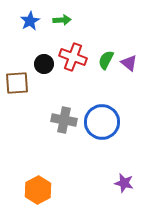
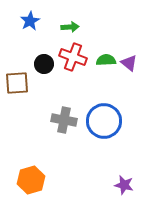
green arrow: moved 8 px right, 7 px down
green semicircle: rotated 60 degrees clockwise
blue circle: moved 2 px right, 1 px up
purple star: moved 2 px down
orange hexagon: moved 7 px left, 10 px up; rotated 12 degrees clockwise
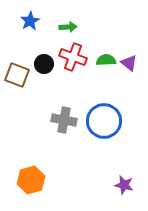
green arrow: moved 2 px left
brown square: moved 8 px up; rotated 25 degrees clockwise
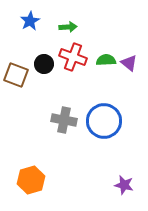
brown square: moved 1 px left
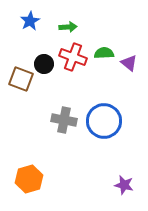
green semicircle: moved 2 px left, 7 px up
brown square: moved 5 px right, 4 px down
orange hexagon: moved 2 px left, 1 px up
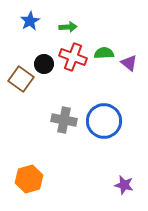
brown square: rotated 15 degrees clockwise
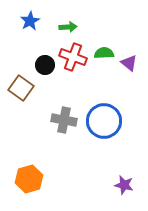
black circle: moved 1 px right, 1 px down
brown square: moved 9 px down
